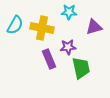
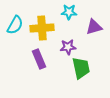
yellow cross: rotated 15 degrees counterclockwise
purple rectangle: moved 10 px left
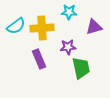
cyan semicircle: moved 1 px right, 1 px down; rotated 24 degrees clockwise
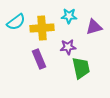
cyan star: moved 4 px down
cyan semicircle: moved 4 px up
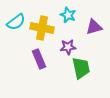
cyan star: moved 1 px left, 1 px up; rotated 21 degrees clockwise
yellow cross: rotated 15 degrees clockwise
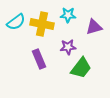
cyan star: rotated 21 degrees counterclockwise
yellow cross: moved 4 px up
green trapezoid: rotated 50 degrees clockwise
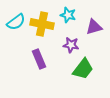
cyan star: rotated 14 degrees clockwise
purple star: moved 3 px right, 2 px up; rotated 14 degrees clockwise
green trapezoid: moved 2 px right, 1 px down
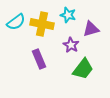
purple triangle: moved 3 px left, 2 px down
purple star: rotated 21 degrees clockwise
